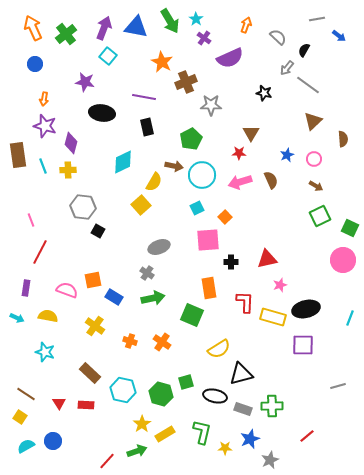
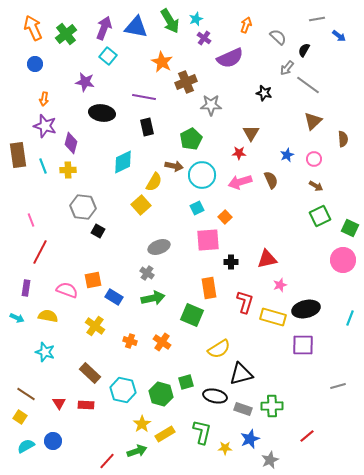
cyan star at (196, 19): rotated 16 degrees clockwise
red L-shape at (245, 302): rotated 15 degrees clockwise
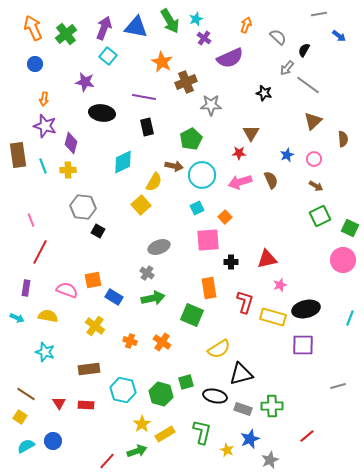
gray line at (317, 19): moved 2 px right, 5 px up
brown rectangle at (90, 373): moved 1 px left, 4 px up; rotated 50 degrees counterclockwise
yellow star at (225, 448): moved 2 px right, 2 px down; rotated 24 degrees clockwise
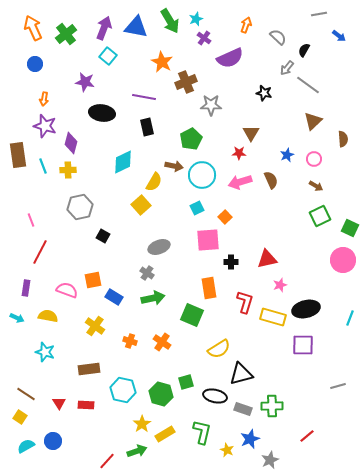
gray hexagon at (83, 207): moved 3 px left; rotated 20 degrees counterclockwise
black square at (98, 231): moved 5 px right, 5 px down
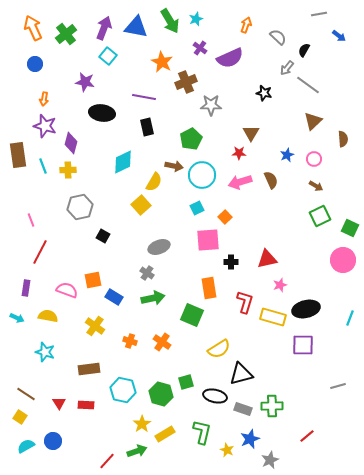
purple cross at (204, 38): moved 4 px left, 10 px down
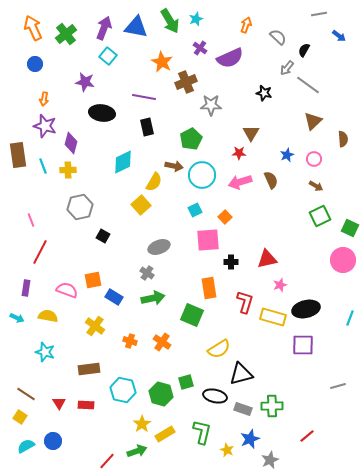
cyan square at (197, 208): moved 2 px left, 2 px down
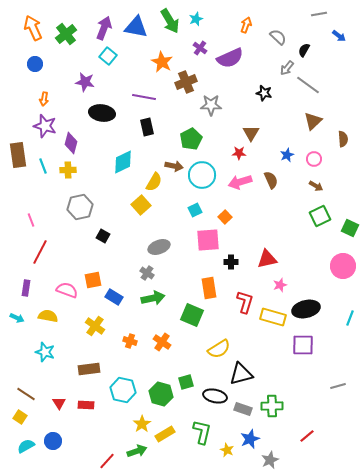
pink circle at (343, 260): moved 6 px down
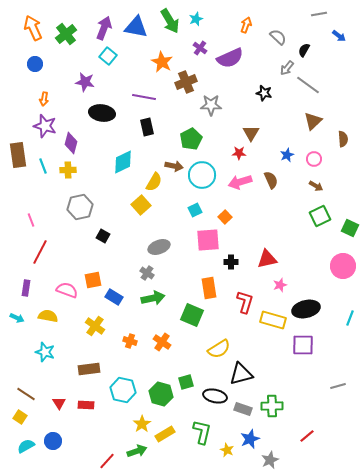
yellow rectangle at (273, 317): moved 3 px down
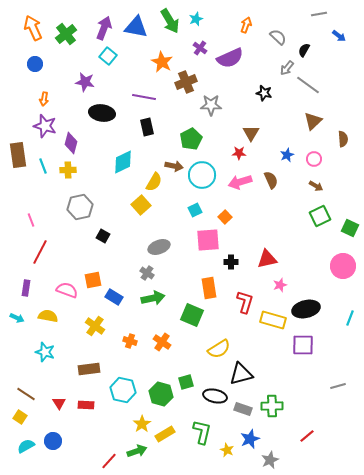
red line at (107, 461): moved 2 px right
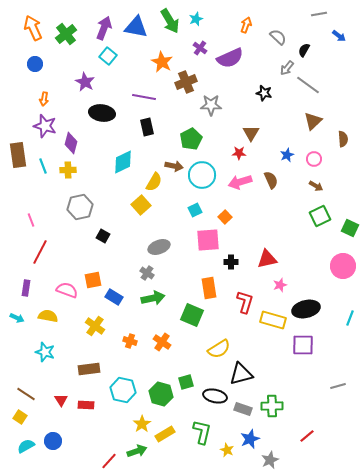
purple star at (85, 82): rotated 18 degrees clockwise
red triangle at (59, 403): moved 2 px right, 3 px up
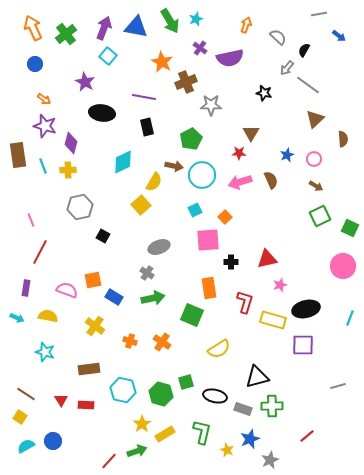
purple semicircle at (230, 58): rotated 12 degrees clockwise
orange arrow at (44, 99): rotated 64 degrees counterclockwise
brown triangle at (313, 121): moved 2 px right, 2 px up
black triangle at (241, 374): moved 16 px right, 3 px down
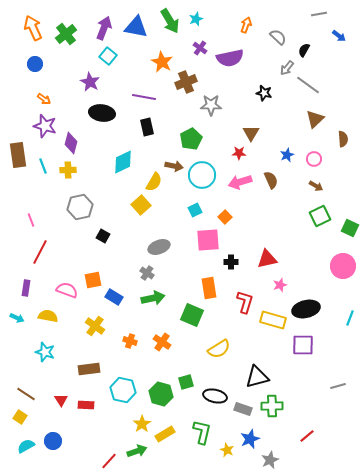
purple star at (85, 82): moved 5 px right
